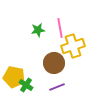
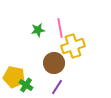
purple line: rotated 35 degrees counterclockwise
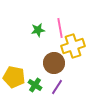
green cross: moved 9 px right
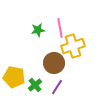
green cross: rotated 16 degrees clockwise
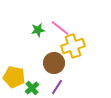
pink line: rotated 42 degrees counterclockwise
green cross: moved 3 px left, 3 px down
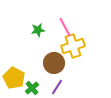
pink line: moved 5 px right, 1 px up; rotated 24 degrees clockwise
yellow pentagon: moved 1 px down; rotated 15 degrees clockwise
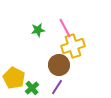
pink line: moved 1 px down
brown circle: moved 5 px right, 2 px down
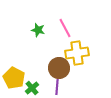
green star: rotated 24 degrees clockwise
yellow cross: moved 4 px right, 7 px down; rotated 10 degrees clockwise
brown circle: moved 3 px down
purple line: rotated 28 degrees counterclockwise
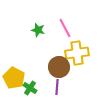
brown circle: moved 1 px up
green cross: moved 2 px left; rotated 16 degrees counterclockwise
